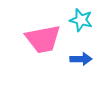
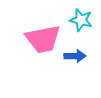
blue arrow: moved 6 px left, 3 px up
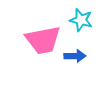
pink trapezoid: moved 1 px down
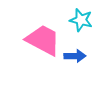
pink trapezoid: rotated 141 degrees counterclockwise
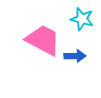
cyan star: moved 1 px right, 1 px up
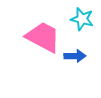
pink trapezoid: moved 3 px up
